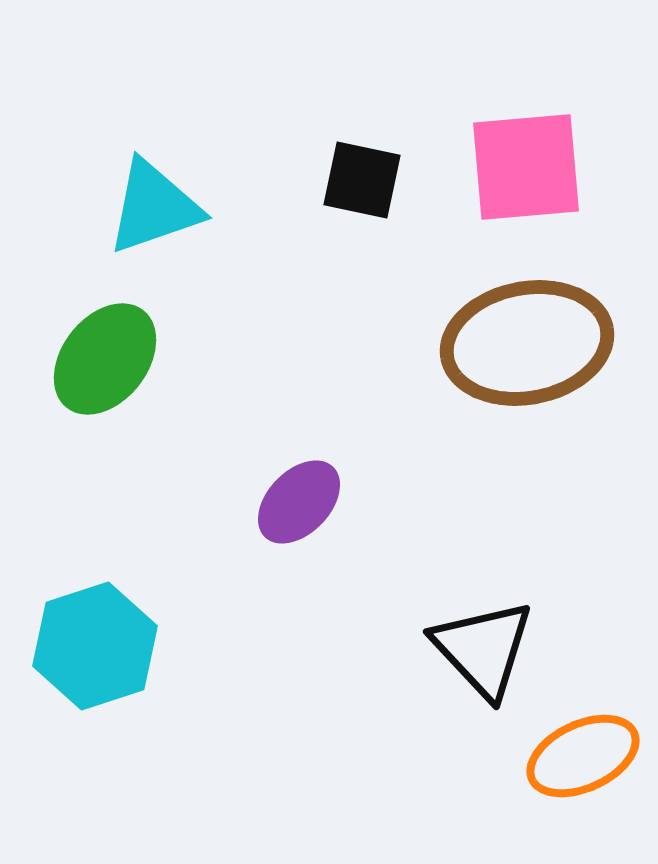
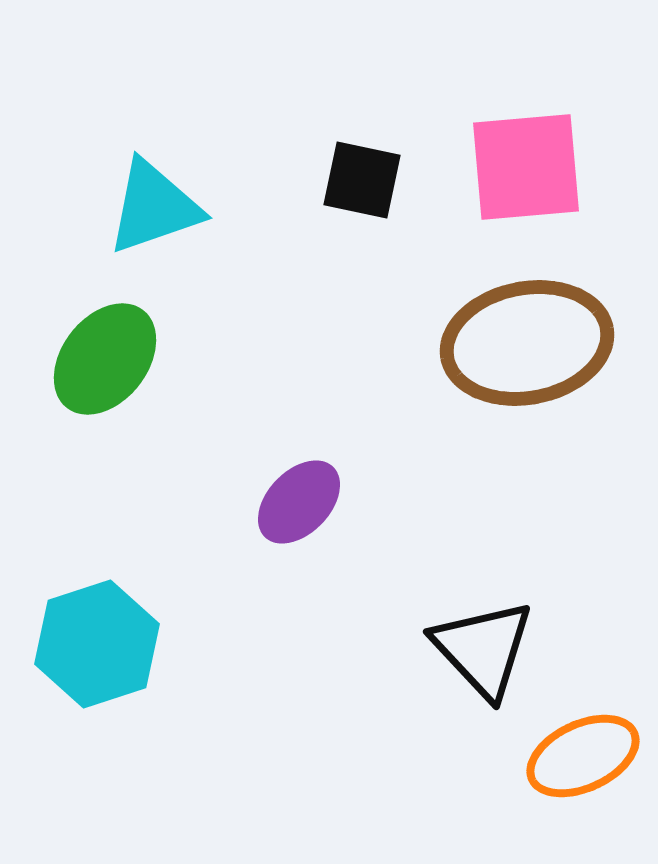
cyan hexagon: moved 2 px right, 2 px up
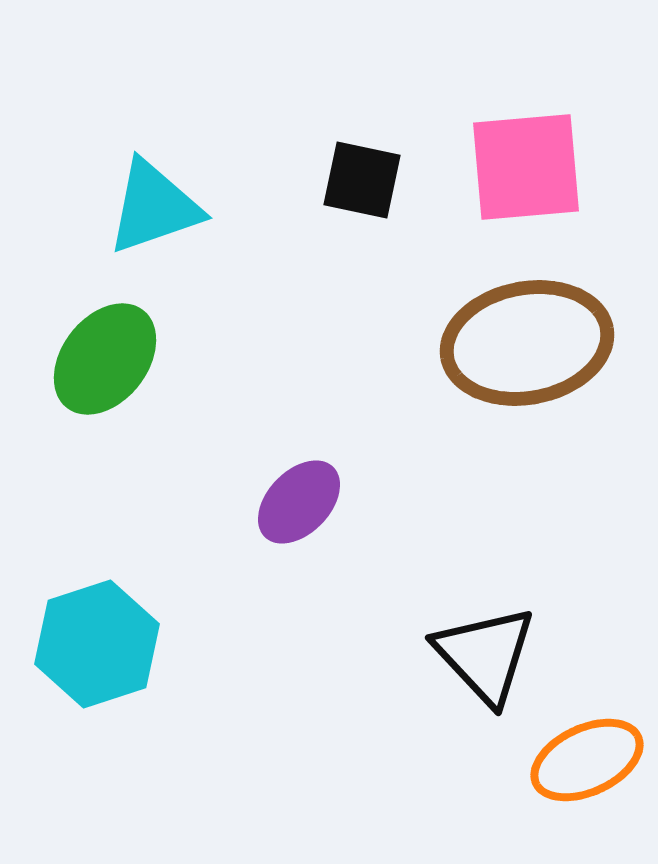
black triangle: moved 2 px right, 6 px down
orange ellipse: moved 4 px right, 4 px down
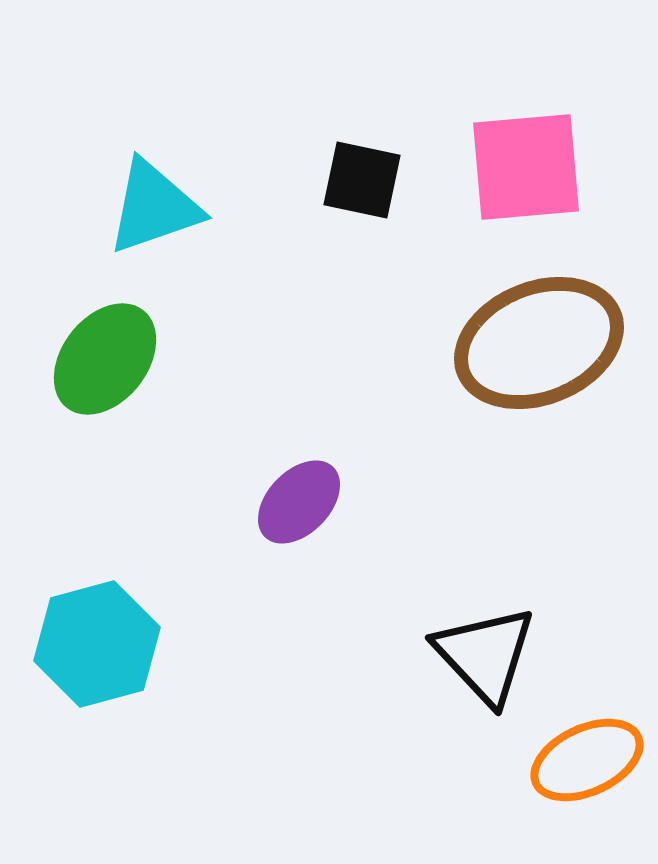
brown ellipse: moved 12 px right; rotated 11 degrees counterclockwise
cyan hexagon: rotated 3 degrees clockwise
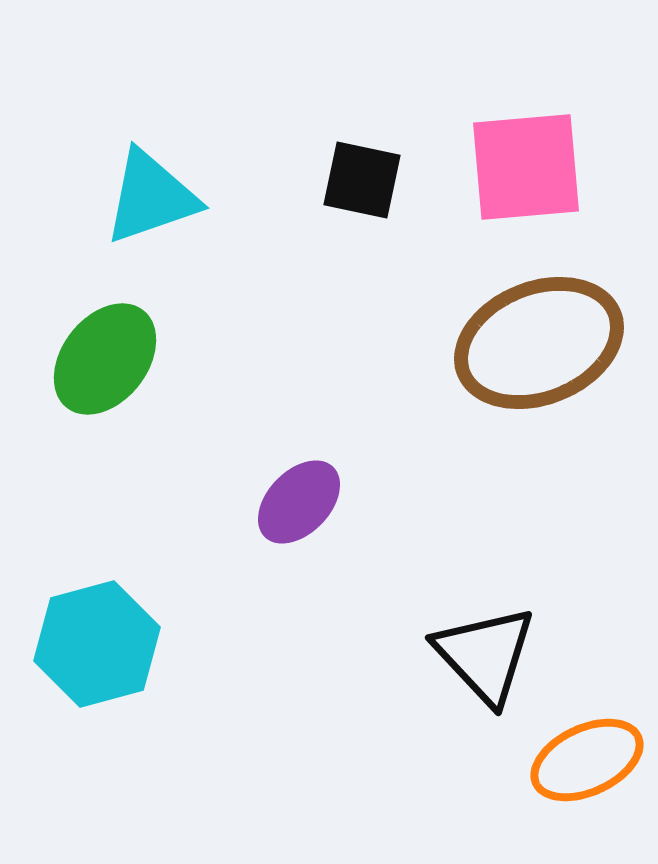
cyan triangle: moved 3 px left, 10 px up
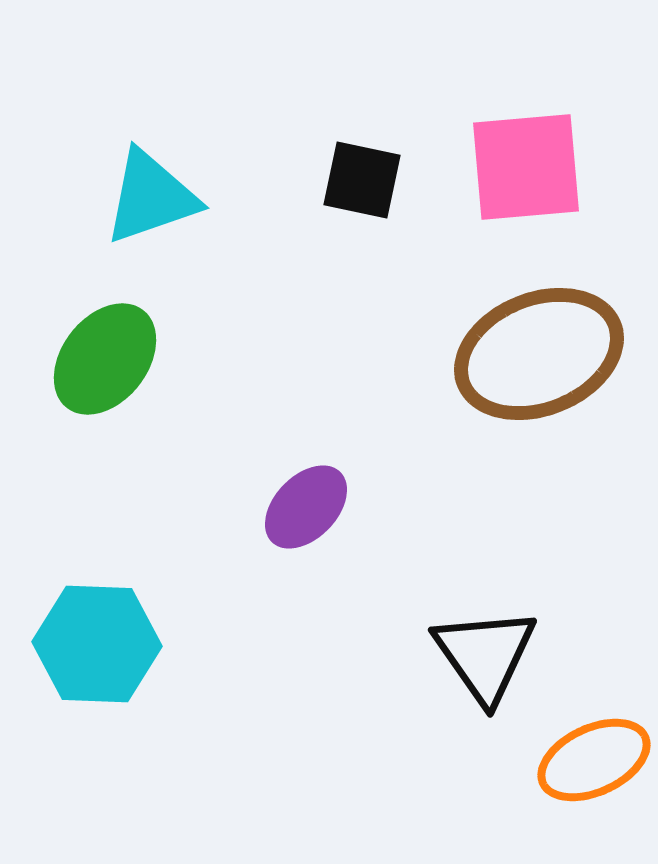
brown ellipse: moved 11 px down
purple ellipse: moved 7 px right, 5 px down
cyan hexagon: rotated 17 degrees clockwise
black triangle: rotated 8 degrees clockwise
orange ellipse: moved 7 px right
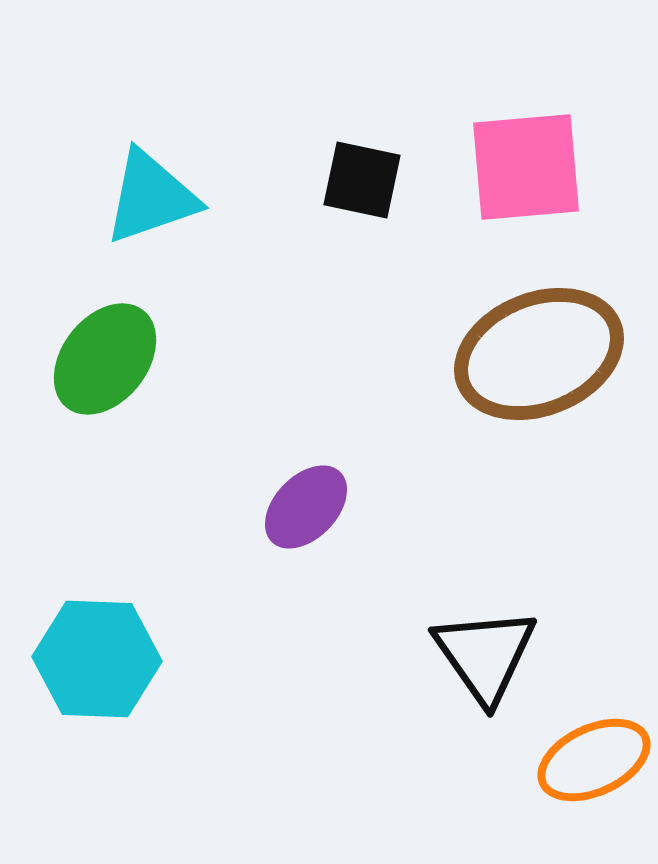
cyan hexagon: moved 15 px down
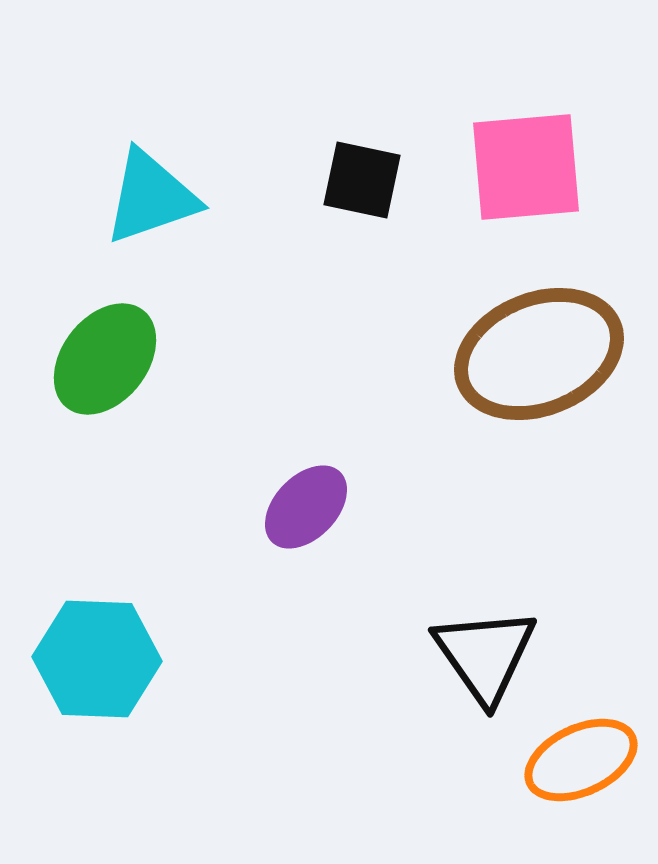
orange ellipse: moved 13 px left
